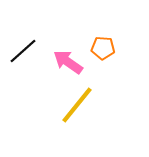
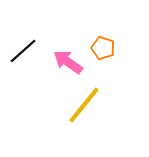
orange pentagon: rotated 15 degrees clockwise
yellow line: moved 7 px right
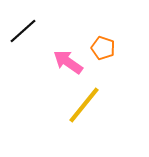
black line: moved 20 px up
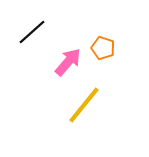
black line: moved 9 px right, 1 px down
pink arrow: rotated 96 degrees clockwise
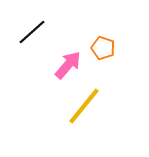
pink arrow: moved 3 px down
yellow line: moved 1 px down
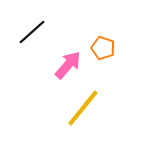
yellow line: moved 1 px left, 2 px down
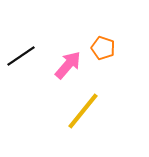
black line: moved 11 px left, 24 px down; rotated 8 degrees clockwise
yellow line: moved 3 px down
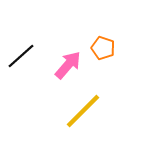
black line: rotated 8 degrees counterclockwise
yellow line: rotated 6 degrees clockwise
